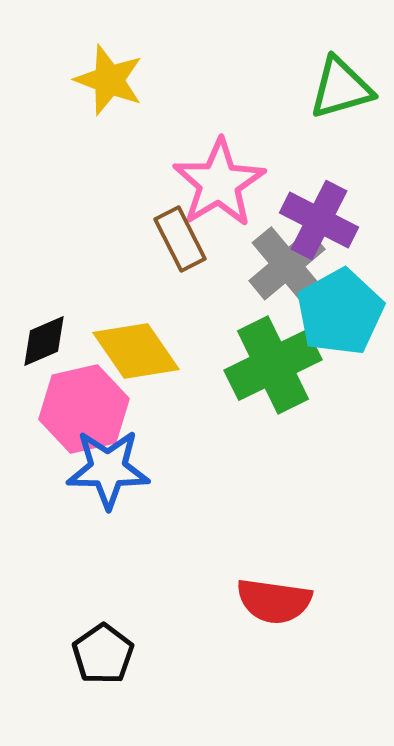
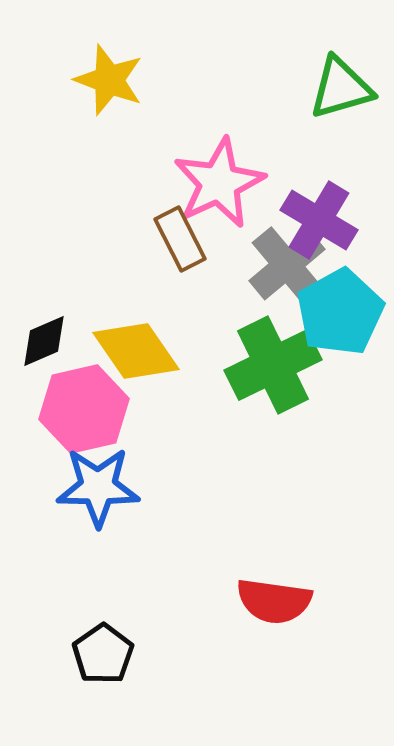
pink star: rotated 6 degrees clockwise
purple cross: rotated 4 degrees clockwise
blue star: moved 10 px left, 18 px down
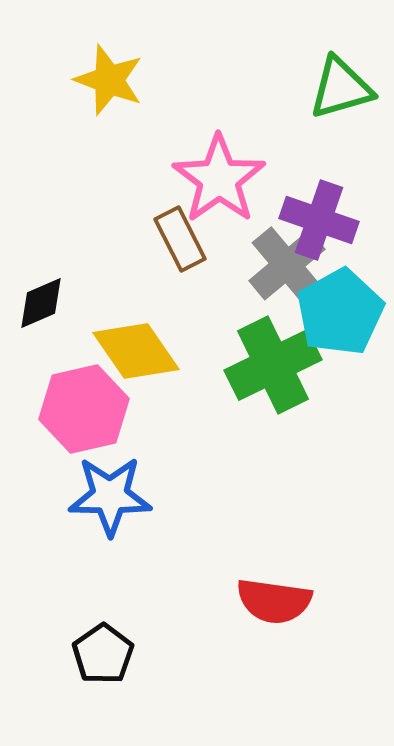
pink star: moved 4 px up; rotated 10 degrees counterclockwise
purple cross: rotated 12 degrees counterclockwise
black diamond: moved 3 px left, 38 px up
blue star: moved 12 px right, 9 px down
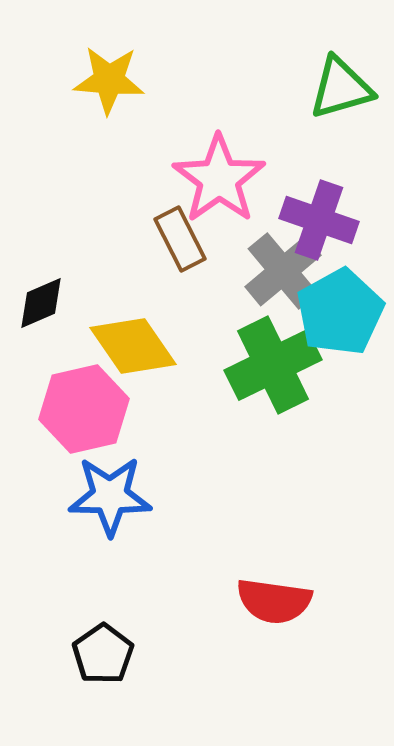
yellow star: rotated 16 degrees counterclockwise
gray cross: moved 4 px left, 6 px down
yellow diamond: moved 3 px left, 5 px up
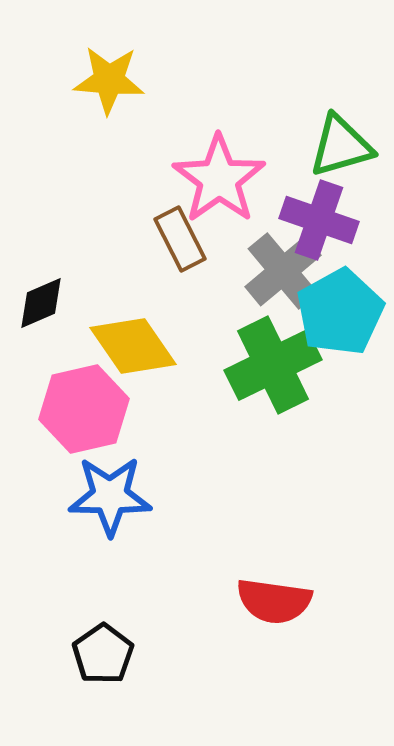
green triangle: moved 58 px down
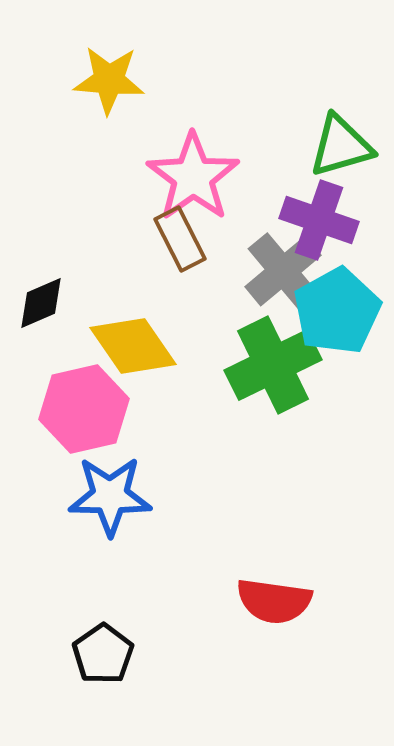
pink star: moved 26 px left, 2 px up
cyan pentagon: moved 3 px left, 1 px up
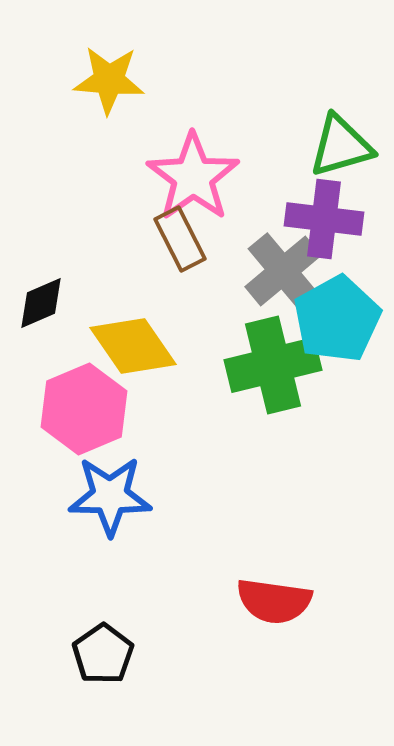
purple cross: moved 5 px right, 1 px up; rotated 12 degrees counterclockwise
cyan pentagon: moved 8 px down
green cross: rotated 12 degrees clockwise
pink hexagon: rotated 10 degrees counterclockwise
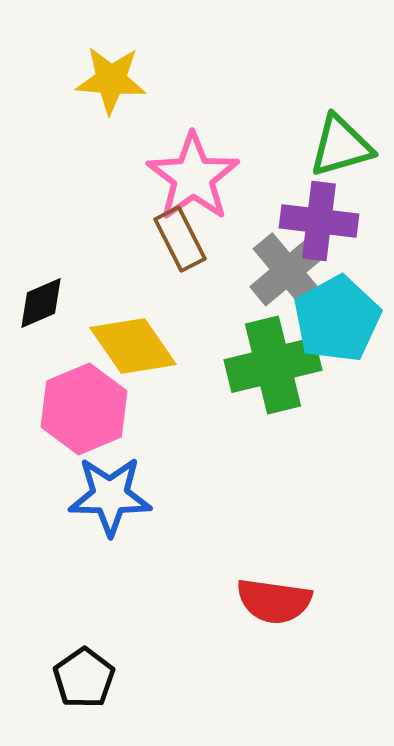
yellow star: moved 2 px right
purple cross: moved 5 px left, 2 px down
gray cross: moved 5 px right
black pentagon: moved 19 px left, 24 px down
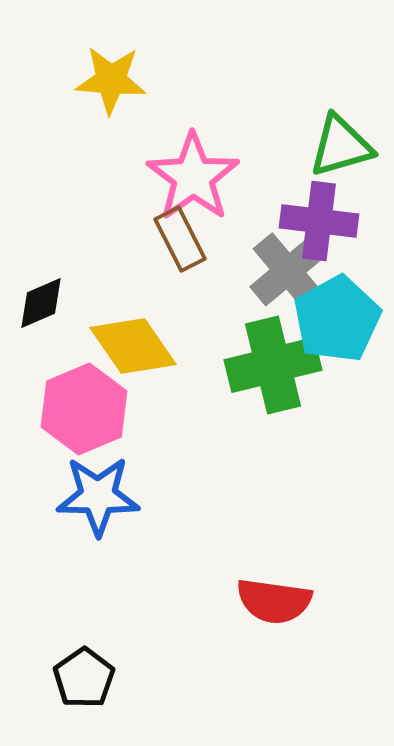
blue star: moved 12 px left
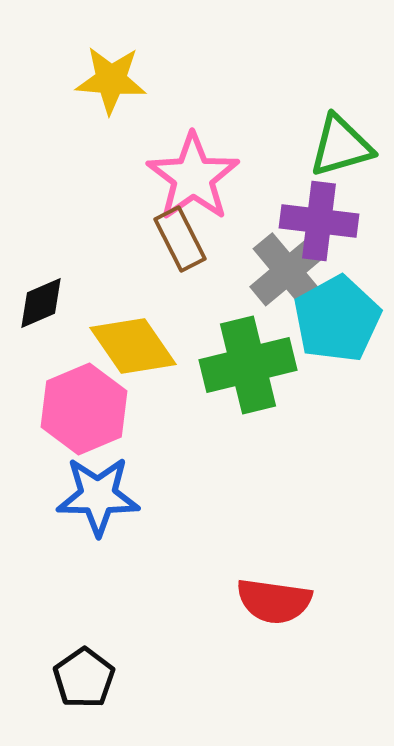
green cross: moved 25 px left
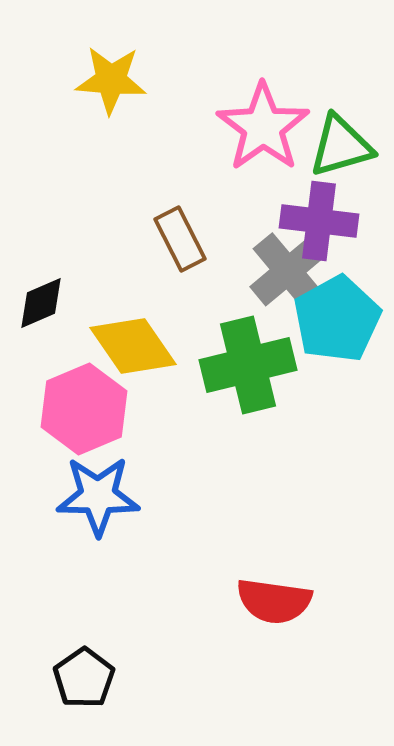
pink star: moved 70 px right, 50 px up
